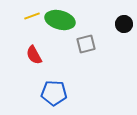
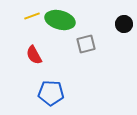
blue pentagon: moved 3 px left
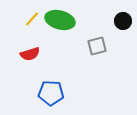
yellow line: moved 3 px down; rotated 28 degrees counterclockwise
black circle: moved 1 px left, 3 px up
gray square: moved 11 px right, 2 px down
red semicircle: moved 4 px left, 1 px up; rotated 78 degrees counterclockwise
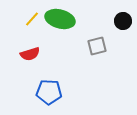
green ellipse: moved 1 px up
blue pentagon: moved 2 px left, 1 px up
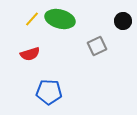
gray square: rotated 12 degrees counterclockwise
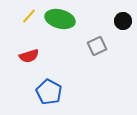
yellow line: moved 3 px left, 3 px up
red semicircle: moved 1 px left, 2 px down
blue pentagon: rotated 25 degrees clockwise
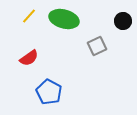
green ellipse: moved 4 px right
red semicircle: moved 2 px down; rotated 18 degrees counterclockwise
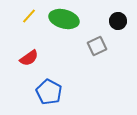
black circle: moved 5 px left
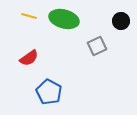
yellow line: rotated 63 degrees clockwise
black circle: moved 3 px right
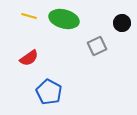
black circle: moved 1 px right, 2 px down
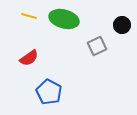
black circle: moved 2 px down
